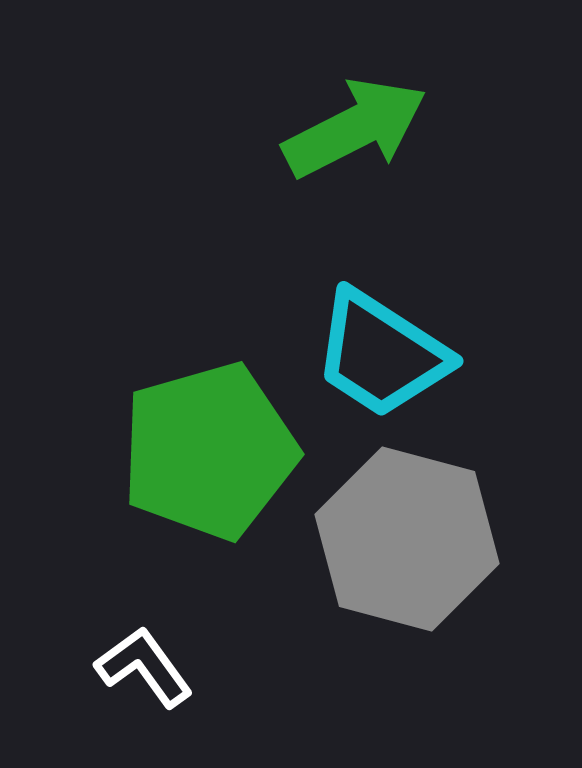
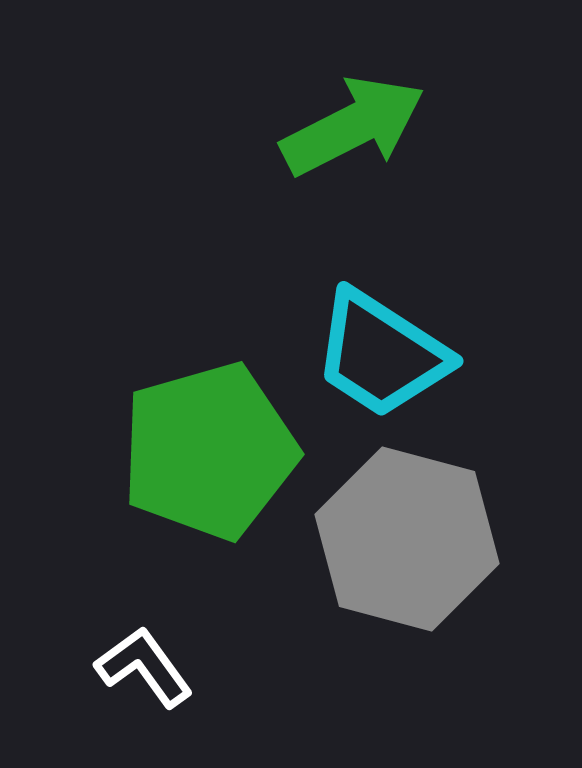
green arrow: moved 2 px left, 2 px up
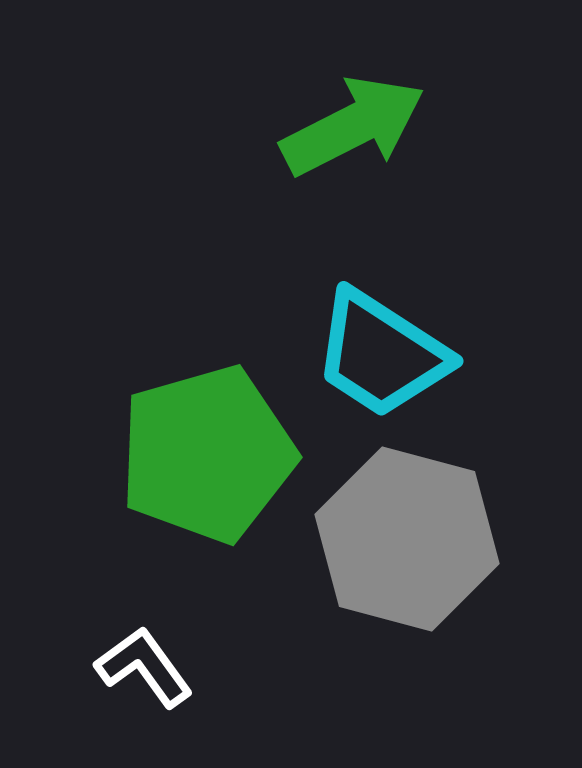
green pentagon: moved 2 px left, 3 px down
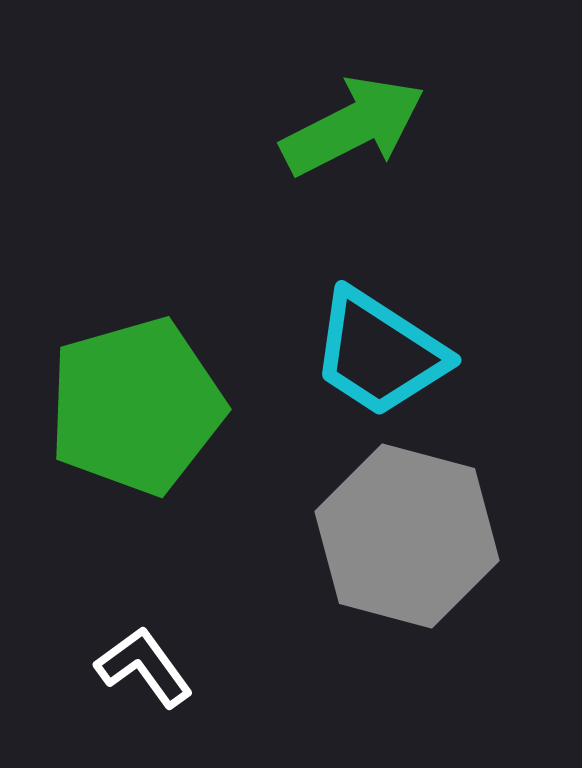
cyan trapezoid: moved 2 px left, 1 px up
green pentagon: moved 71 px left, 48 px up
gray hexagon: moved 3 px up
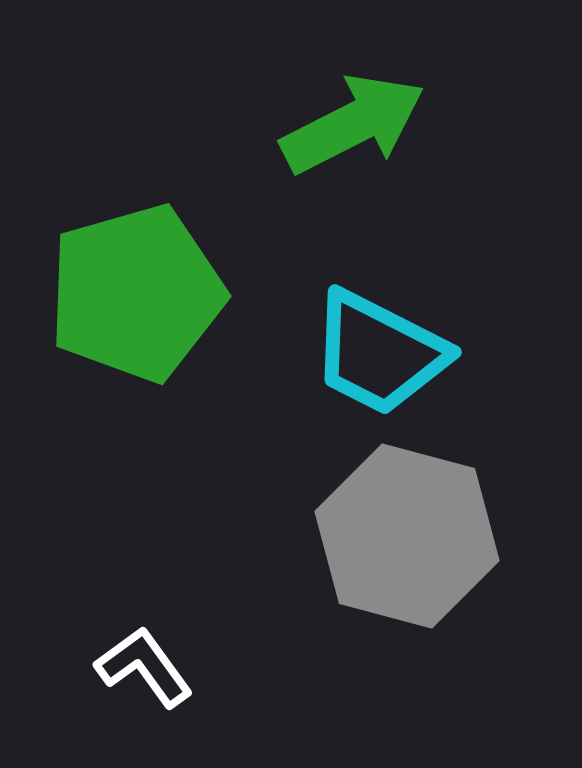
green arrow: moved 2 px up
cyan trapezoid: rotated 6 degrees counterclockwise
green pentagon: moved 113 px up
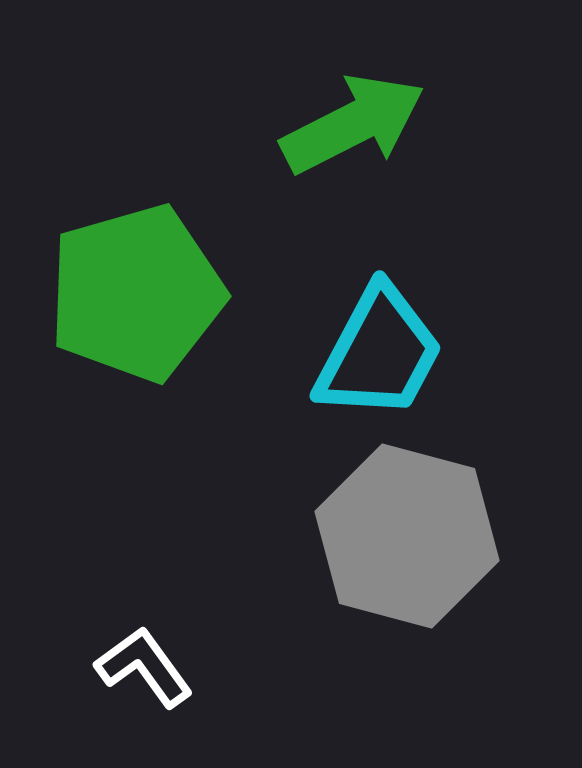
cyan trapezoid: rotated 89 degrees counterclockwise
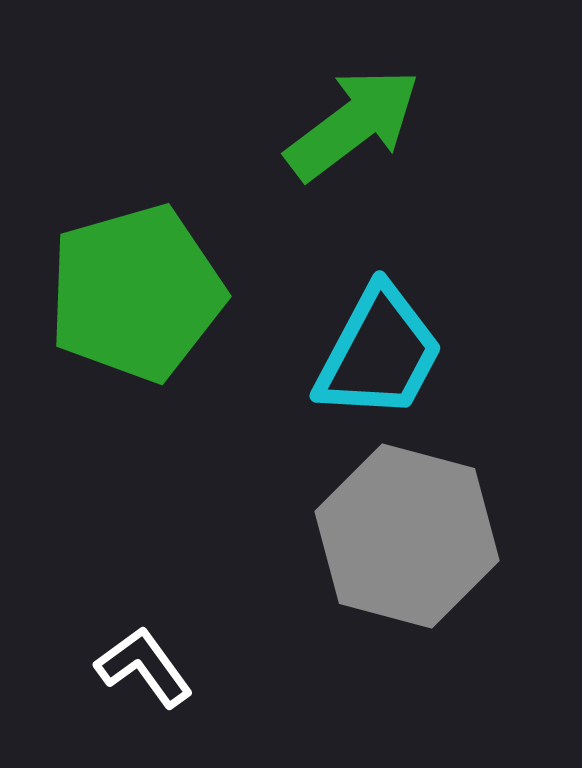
green arrow: rotated 10 degrees counterclockwise
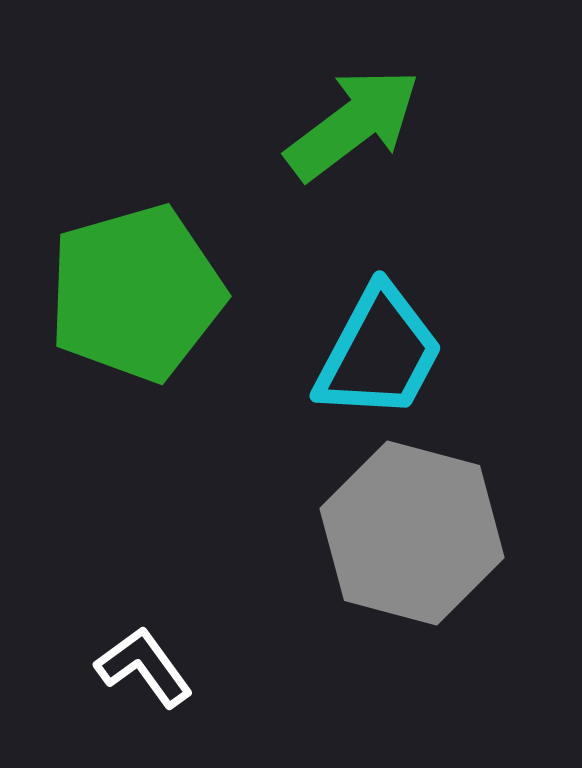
gray hexagon: moved 5 px right, 3 px up
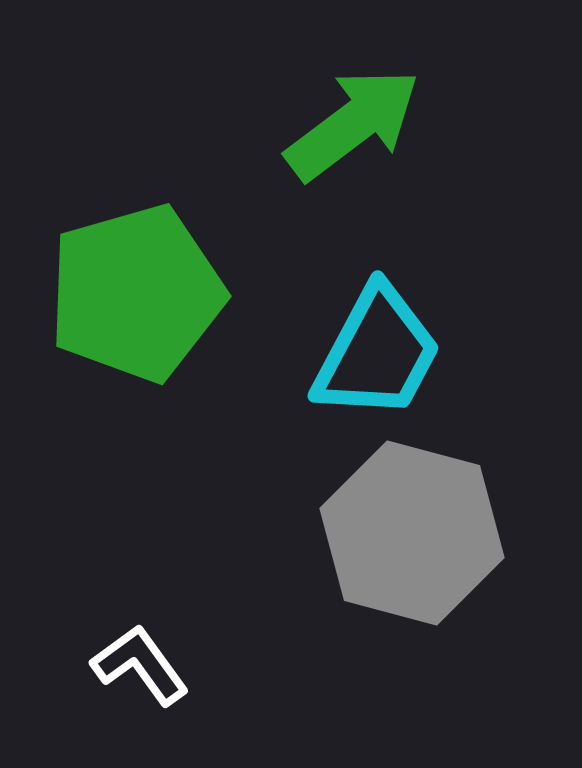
cyan trapezoid: moved 2 px left
white L-shape: moved 4 px left, 2 px up
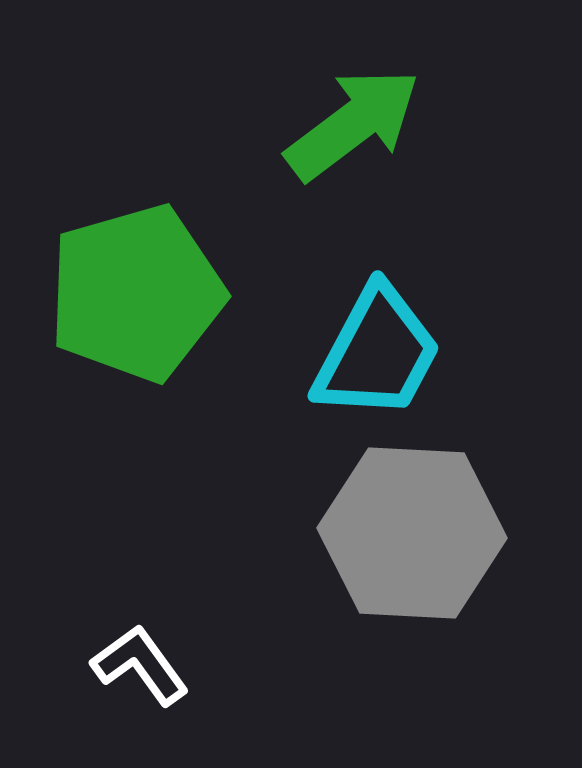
gray hexagon: rotated 12 degrees counterclockwise
